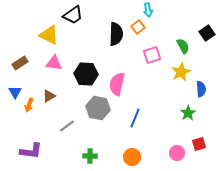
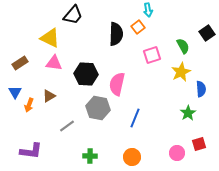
black trapezoid: rotated 15 degrees counterclockwise
yellow triangle: moved 1 px right, 3 px down
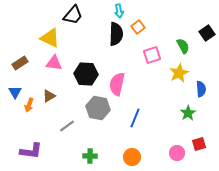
cyan arrow: moved 29 px left, 1 px down
yellow star: moved 2 px left, 1 px down
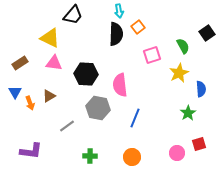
pink semicircle: moved 3 px right, 1 px down; rotated 20 degrees counterclockwise
orange arrow: moved 1 px right, 2 px up; rotated 40 degrees counterclockwise
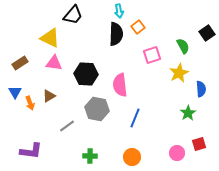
gray hexagon: moved 1 px left, 1 px down
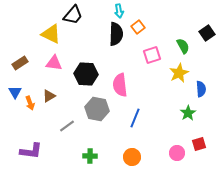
yellow triangle: moved 1 px right, 4 px up
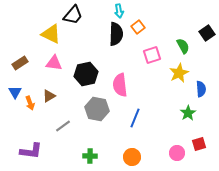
black hexagon: rotated 15 degrees counterclockwise
gray line: moved 4 px left
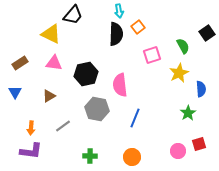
orange arrow: moved 1 px right, 25 px down; rotated 24 degrees clockwise
pink circle: moved 1 px right, 2 px up
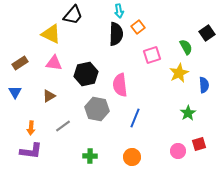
green semicircle: moved 3 px right, 1 px down
blue semicircle: moved 3 px right, 4 px up
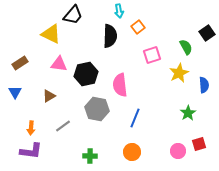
black semicircle: moved 6 px left, 2 px down
pink triangle: moved 5 px right, 1 px down
orange circle: moved 5 px up
